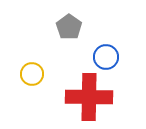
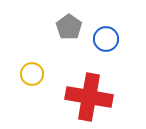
blue circle: moved 18 px up
red cross: rotated 9 degrees clockwise
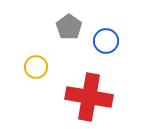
blue circle: moved 2 px down
yellow circle: moved 4 px right, 7 px up
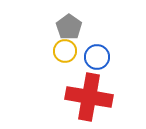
blue circle: moved 9 px left, 16 px down
yellow circle: moved 29 px right, 16 px up
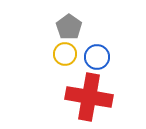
yellow circle: moved 3 px down
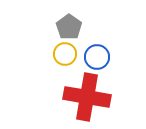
red cross: moved 2 px left
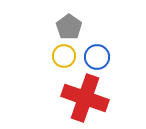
yellow circle: moved 1 px left, 2 px down
red cross: moved 2 px left, 1 px down; rotated 9 degrees clockwise
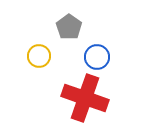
yellow circle: moved 25 px left
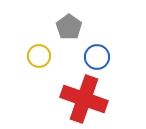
red cross: moved 1 px left, 1 px down
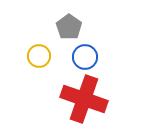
blue circle: moved 12 px left
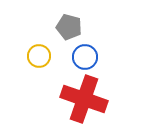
gray pentagon: rotated 20 degrees counterclockwise
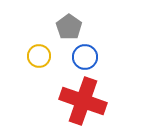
gray pentagon: rotated 20 degrees clockwise
red cross: moved 1 px left, 2 px down
